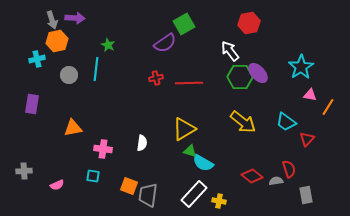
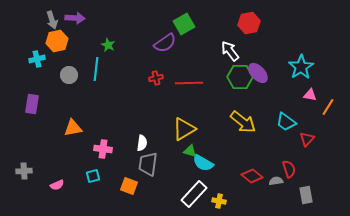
cyan square: rotated 24 degrees counterclockwise
gray trapezoid: moved 31 px up
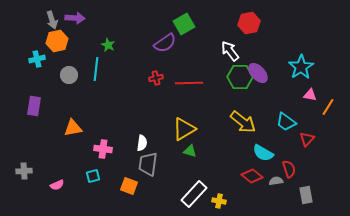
purple rectangle: moved 2 px right, 2 px down
cyan semicircle: moved 60 px right, 10 px up
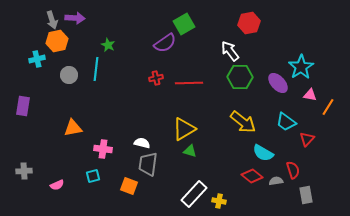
purple ellipse: moved 20 px right, 10 px down
purple rectangle: moved 11 px left
white semicircle: rotated 84 degrees counterclockwise
red semicircle: moved 4 px right, 1 px down
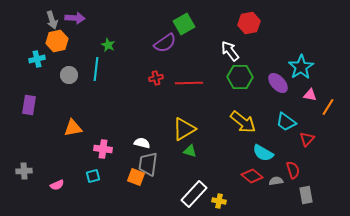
purple rectangle: moved 6 px right, 1 px up
orange square: moved 7 px right, 9 px up
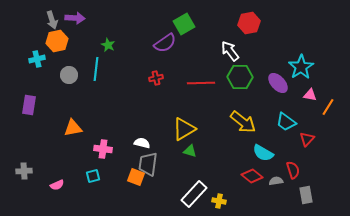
red line: moved 12 px right
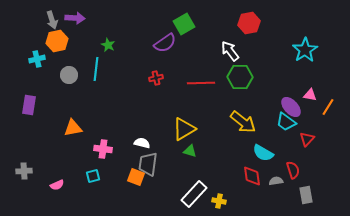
cyan star: moved 4 px right, 17 px up
purple ellipse: moved 13 px right, 24 px down
red diamond: rotated 45 degrees clockwise
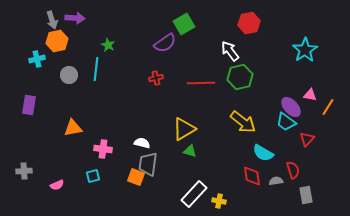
green hexagon: rotated 15 degrees counterclockwise
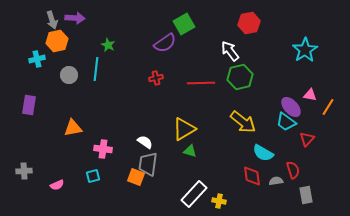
white semicircle: moved 3 px right, 1 px up; rotated 21 degrees clockwise
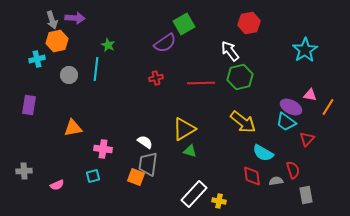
purple ellipse: rotated 20 degrees counterclockwise
